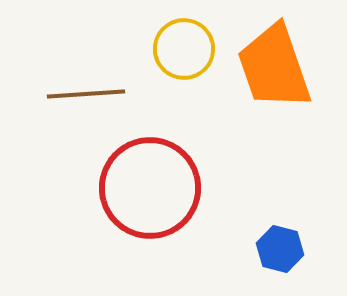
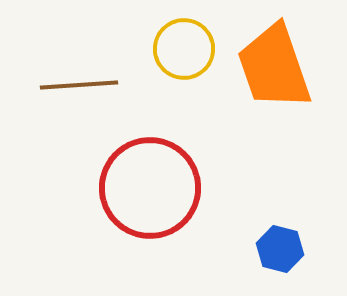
brown line: moved 7 px left, 9 px up
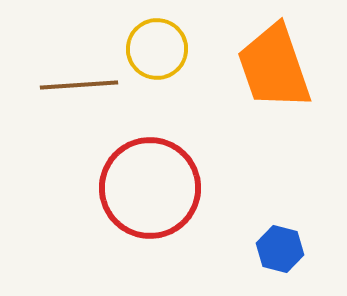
yellow circle: moved 27 px left
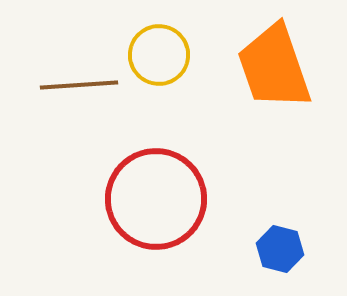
yellow circle: moved 2 px right, 6 px down
red circle: moved 6 px right, 11 px down
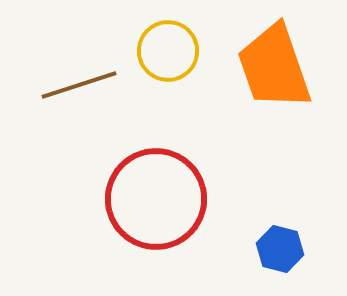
yellow circle: moved 9 px right, 4 px up
brown line: rotated 14 degrees counterclockwise
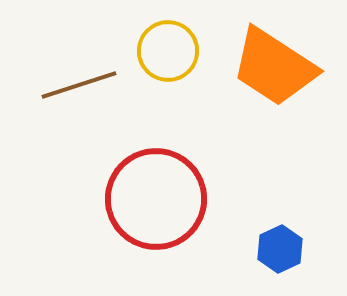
orange trapezoid: rotated 38 degrees counterclockwise
blue hexagon: rotated 21 degrees clockwise
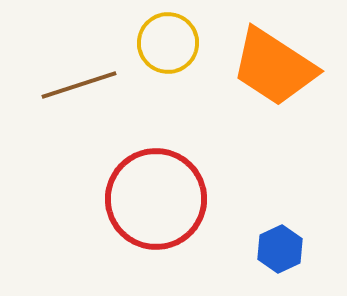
yellow circle: moved 8 px up
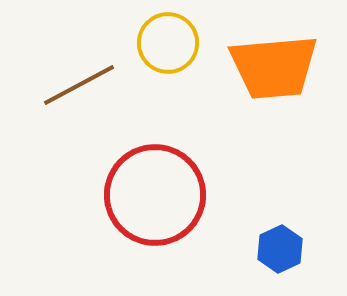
orange trapezoid: rotated 38 degrees counterclockwise
brown line: rotated 10 degrees counterclockwise
red circle: moved 1 px left, 4 px up
